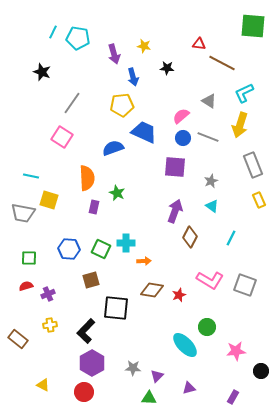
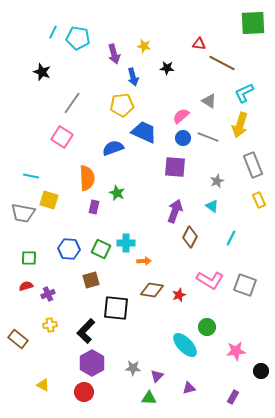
green square at (253, 26): moved 3 px up; rotated 8 degrees counterclockwise
gray star at (211, 181): moved 6 px right
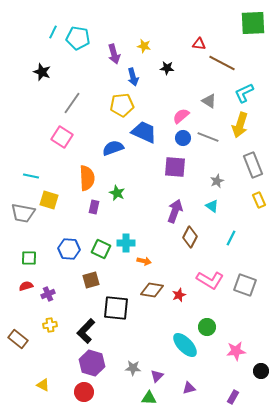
orange arrow at (144, 261): rotated 16 degrees clockwise
purple hexagon at (92, 363): rotated 15 degrees counterclockwise
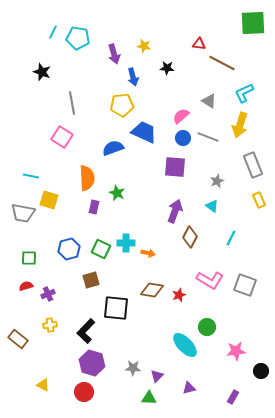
gray line at (72, 103): rotated 45 degrees counterclockwise
blue hexagon at (69, 249): rotated 20 degrees counterclockwise
orange arrow at (144, 261): moved 4 px right, 8 px up
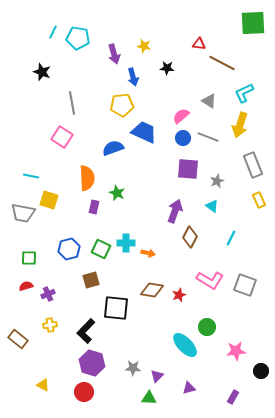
purple square at (175, 167): moved 13 px right, 2 px down
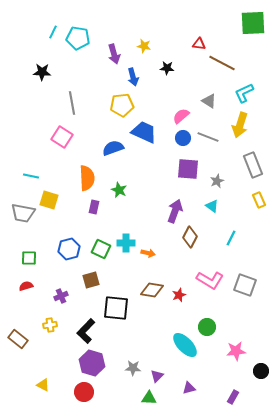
black star at (42, 72): rotated 18 degrees counterclockwise
green star at (117, 193): moved 2 px right, 3 px up
purple cross at (48, 294): moved 13 px right, 2 px down
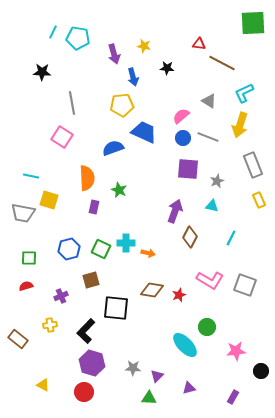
cyan triangle at (212, 206): rotated 24 degrees counterclockwise
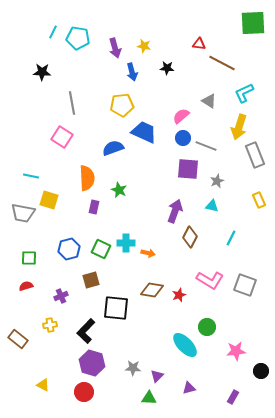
purple arrow at (114, 54): moved 1 px right, 6 px up
blue arrow at (133, 77): moved 1 px left, 5 px up
yellow arrow at (240, 125): moved 1 px left, 2 px down
gray line at (208, 137): moved 2 px left, 9 px down
gray rectangle at (253, 165): moved 2 px right, 10 px up
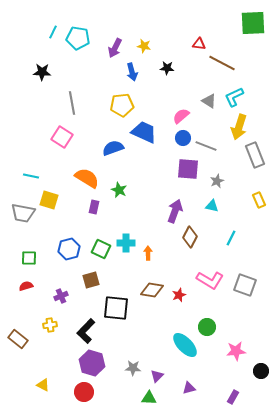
purple arrow at (115, 48): rotated 42 degrees clockwise
cyan L-shape at (244, 93): moved 10 px left, 4 px down
orange semicircle at (87, 178): rotated 55 degrees counterclockwise
orange arrow at (148, 253): rotated 104 degrees counterclockwise
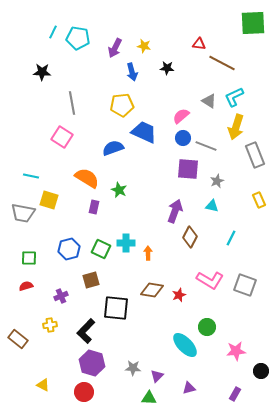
yellow arrow at (239, 127): moved 3 px left
purple rectangle at (233, 397): moved 2 px right, 3 px up
